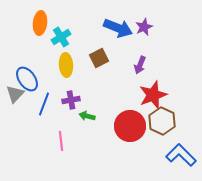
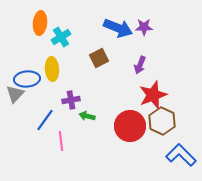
purple star: rotated 24 degrees clockwise
yellow ellipse: moved 14 px left, 4 px down
blue ellipse: rotated 60 degrees counterclockwise
blue line: moved 1 px right, 16 px down; rotated 15 degrees clockwise
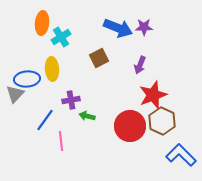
orange ellipse: moved 2 px right
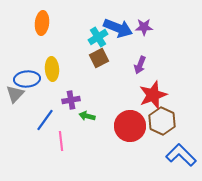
cyan cross: moved 37 px right
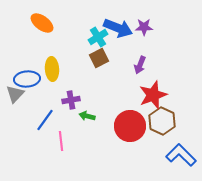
orange ellipse: rotated 60 degrees counterclockwise
